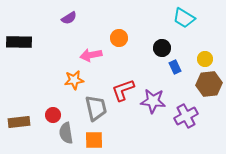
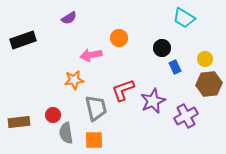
black rectangle: moved 4 px right, 2 px up; rotated 20 degrees counterclockwise
purple star: rotated 30 degrees counterclockwise
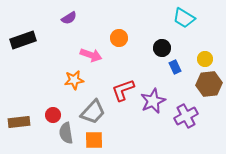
pink arrow: rotated 150 degrees counterclockwise
gray trapezoid: moved 3 px left, 4 px down; rotated 56 degrees clockwise
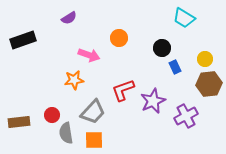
pink arrow: moved 2 px left
red circle: moved 1 px left
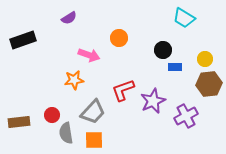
black circle: moved 1 px right, 2 px down
blue rectangle: rotated 64 degrees counterclockwise
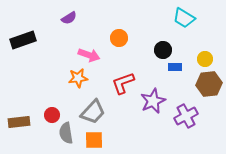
orange star: moved 4 px right, 2 px up
red L-shape: moved 7 px up
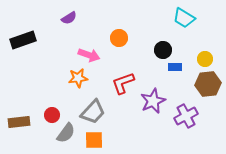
brown hexagon: moved 1 px left
gray semicircle: rotated 135 degrees counterclockwise
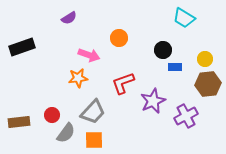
black rectangle: moved 1 px left, 7 px down
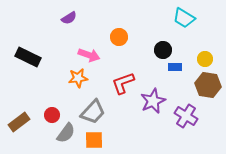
orange circle: moved 1 px up
black rectangle: moved 6 px right, 10 px down; rotated 45 degrees clockwise
brown hexagon: moved 1 px down; rotated 15 degrees clockwise
purple cross: rotated 30 degrees counterclockwise
brown rectangle: rotated 30 degrees counterclockwise
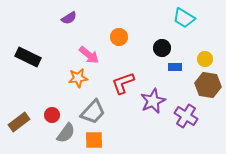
black circle: moved 1 px left, 2 px up
pink arrow: rotated 20 degrees clockwise
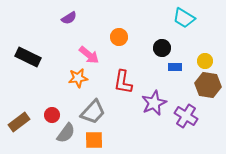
yellow circle: moved 2 px down
red L-shape: moved 1 px up; rotated 60 degrees counterclockwise
purple star: moved 1 px right, 2 px down
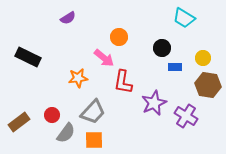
purple semicircle: moved 1 px left
pink arrow: moved 15 px right, 3 px down
yellow circle: moved 2 px left, 3 px up
